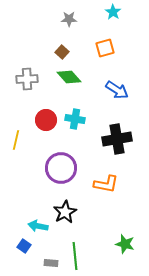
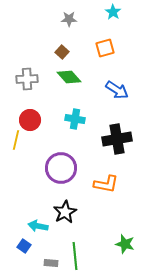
red circle: moved 16 px left
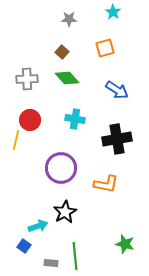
green diamond: moved 2 px left, 1 px down
cyan arrow: rotated 150 degrees clockwise
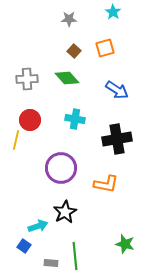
brown square: moved 12 px right, 1 px up
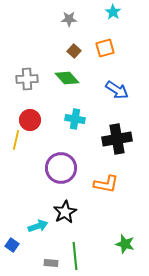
blue square: moved 12 px left, 1 px up
